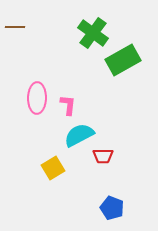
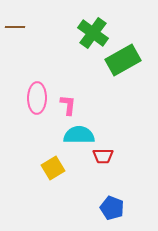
cyan semicircle: rotated 28 degrees clockwise
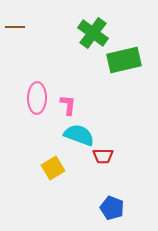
green rectangle: moved 1 px right; rotated 16 degrees clockwise
cyan semicircle: rotated 20 degrees clockwise
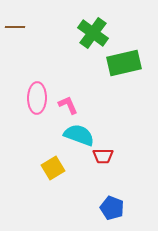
green rectangle: moved 3 px down
pink L-shape: rotated 30 degrees counterclockwise
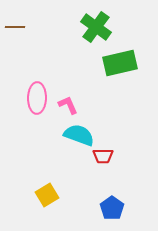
green cross: moved 3 px right, 6 px up
green rectangle: moved 4 px left
yellow square: moved 6 px left, 27 px down
blue pentagon: rotated 15 degrees clockwise
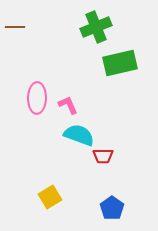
green cross: rotated 32 degrees clockwise
yellow square: moved 3 px right, 2 px down
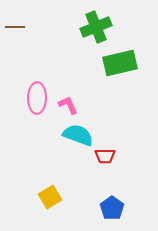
cyan semicircle: moved 1 px left
red trapezoid: moved 2 px right
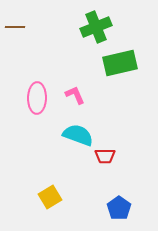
pink L-shape: moved 7 px right, 10 px up
blue pentagon: moved 7 px right
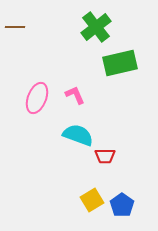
green cross: rotated 16 degrees counterclockwise
pink ellipse: rotated 20 degrees clockwise
yellow square: moved 42 px right, 3 px down
blue pentagon: moved 3 px right, 3 px up
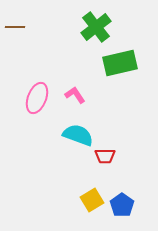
pink L-shape: rotated 10 degrees counterclockwise
